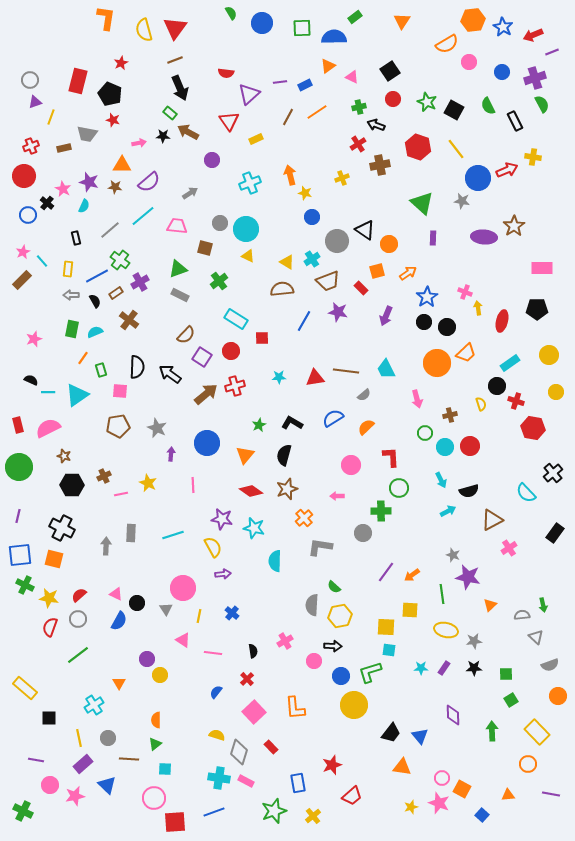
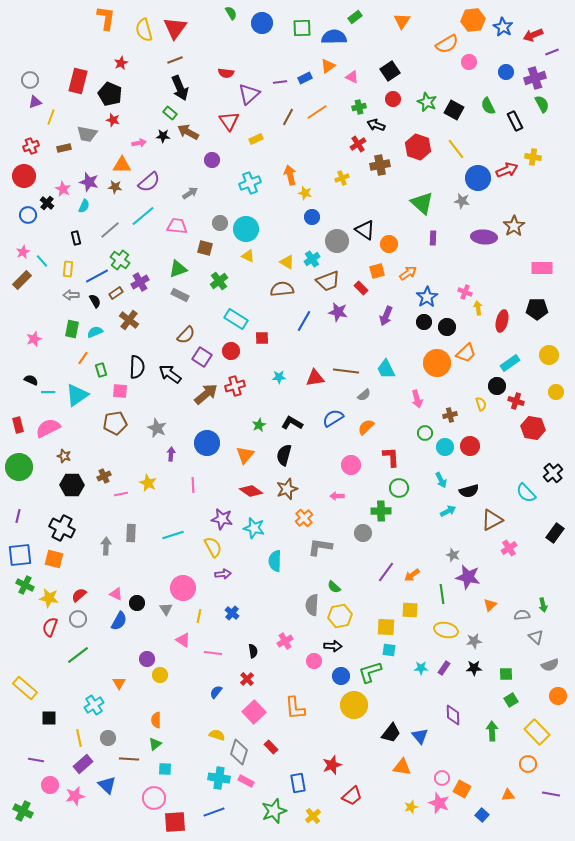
blue circle at (502, 72): moved 4 px right
blue rectangle at (305, 85): moved 7 px up
brown pentagon at (118, 426): moved 3 px left, 3 px up
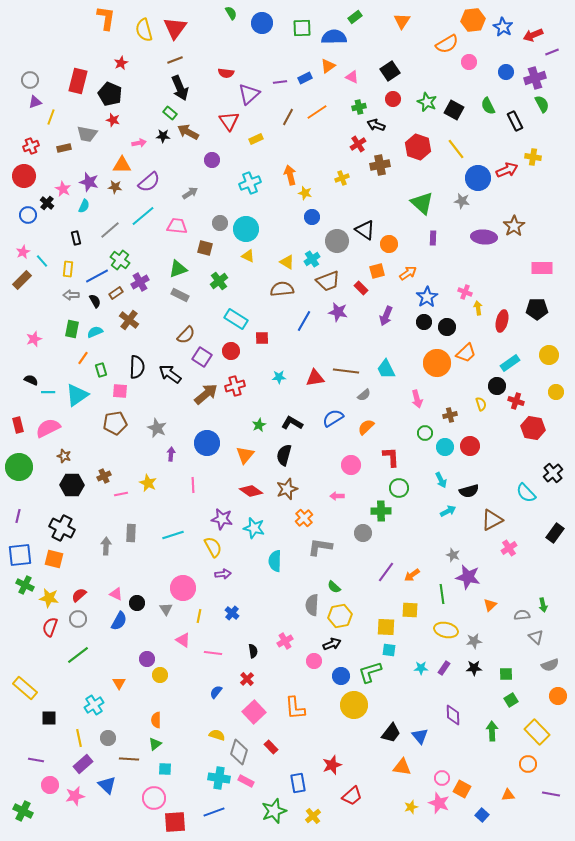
black arrow at (333, 646): moved 1 px left, 2 px up; rotated 24 degrees counterclockwise
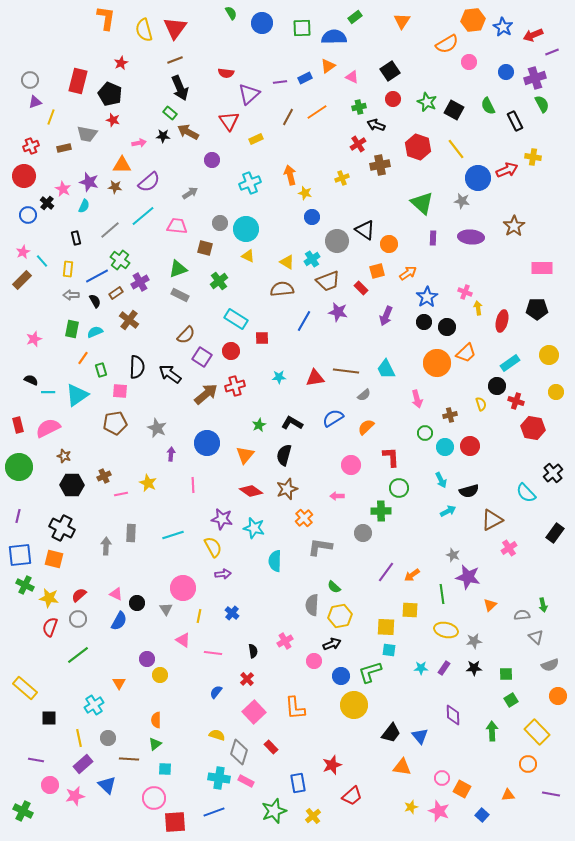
purple ellipse at (484, 237): moved 13 px left
pink star at (439, 803): moved 8 px down
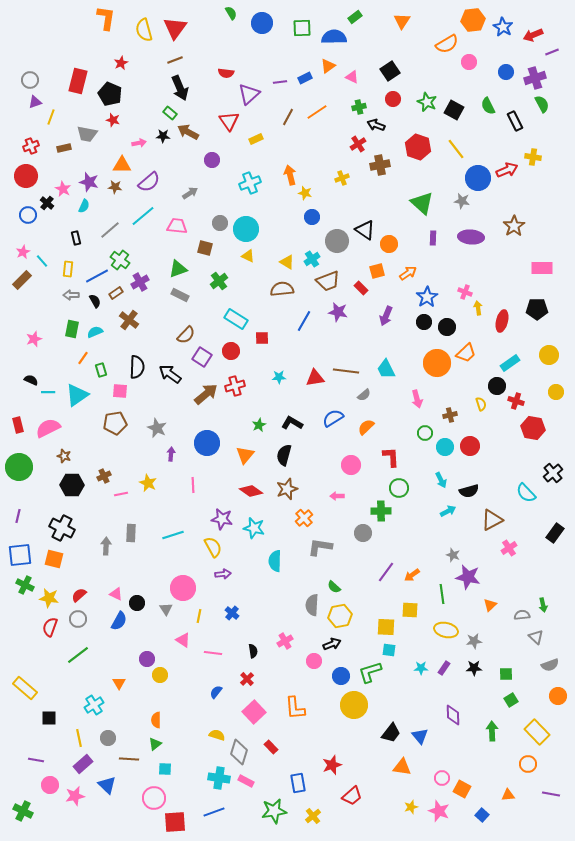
red circle at (24, 176): moved 2 px right
green star at (274, 811): rotated 10 degrees clockwise
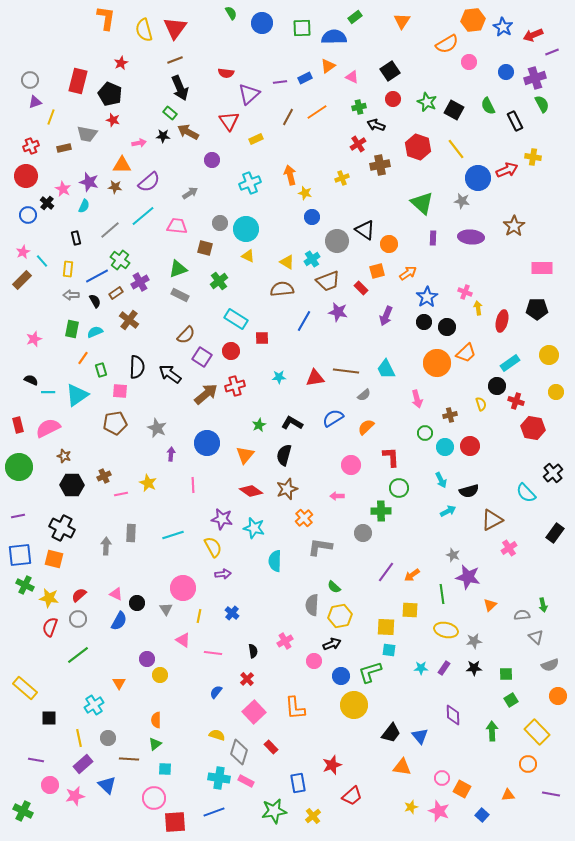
purple line at (18, 516): rotated 64 degrees clockwise
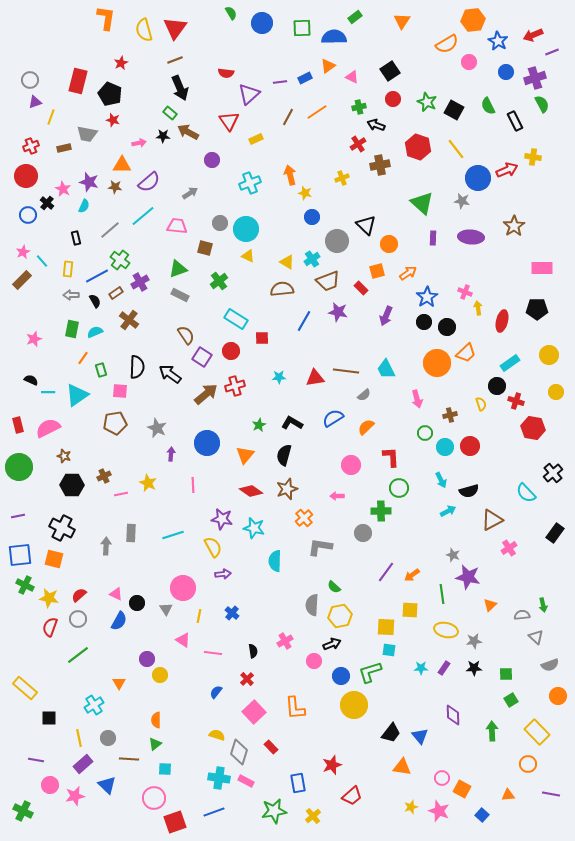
blue star at (503, 27): moved 5 px left, 14 px down
black triangle at (365, 230): moved 1 px right, 5 px up; rotated 10 degrees clockwise
brown semicircle at (186, 335): rotated 78 degrees counterclockwise
red square at (175, 822): rotated 15 degrees counterclockwise
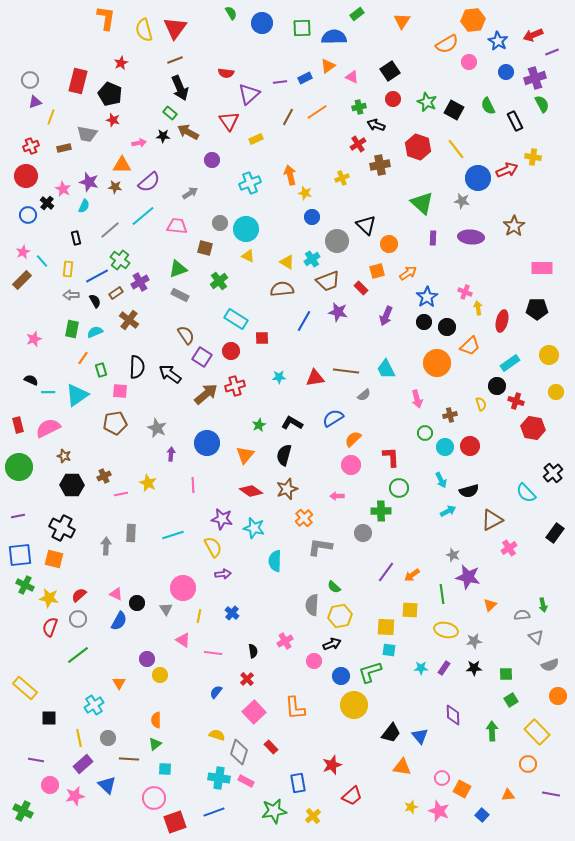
green rectangle at (355, 17): moved 2 px right, 3 px up
orange trapezoid at (466, 353): moved 4 px right, 7 px up
orange semicircle at (366, 427): moved 13 px left, 12 px down
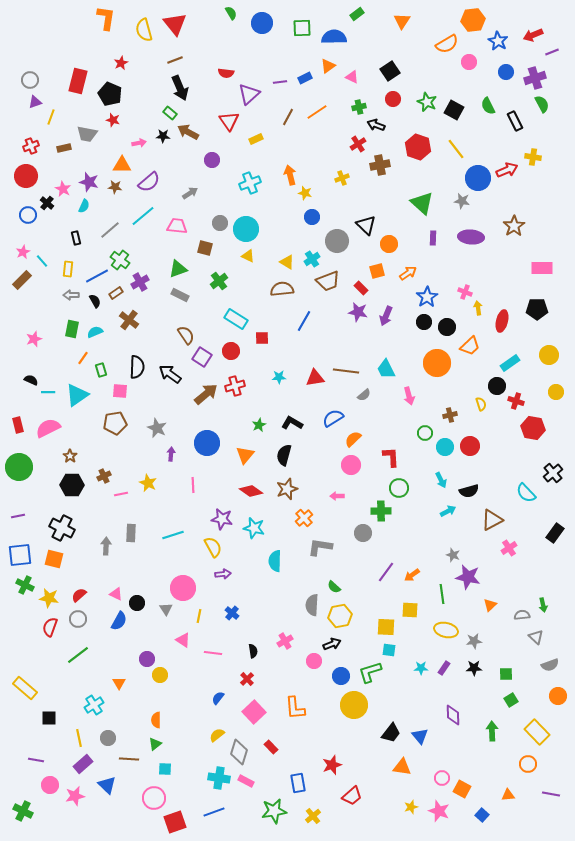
red triangle at (175, 28): moved 4 px up; rotated 15 degrees counterclockwise
purple star at (338, 312): moved 20 px right
pink arrow at (417, 399): moved 8 px left, 3 px up
brown star at (64, 456): moved 6 px right; rotated 16 degrees clockwise
blue semicircle at (216, 692): moved 2 px right, 6 px down
yellow semicircle at (217, 735): rotated 56 degrees counterclockwise
